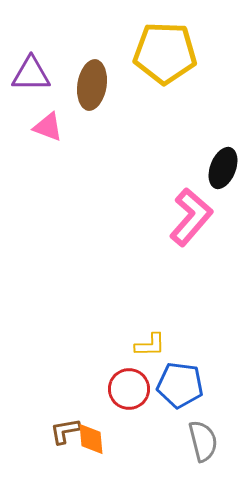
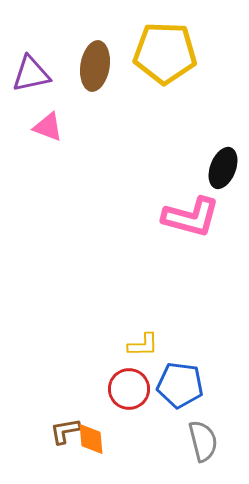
purple triangle: rotated 12 degrees counterclockwise
brown ellipse: moved 3 px right, 19 px up
pink L-shape: rotated 64 degrees clockwise
yellow L-shape: moved 7 px left
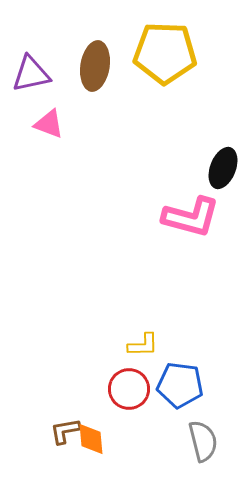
pink triangle: moved 1 px right, 3 px up
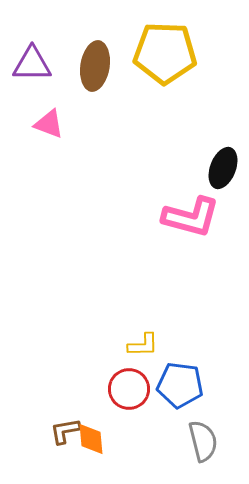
purple triangle: moved 1 px right, 10 px up; rotated 12 degrees clockwise
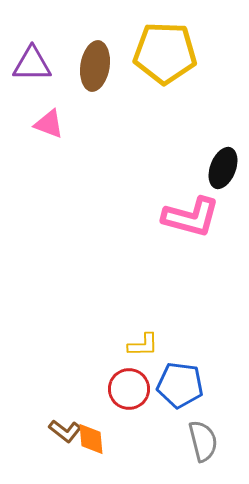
brown L-shape: rotated 132 degrees counterclockwise
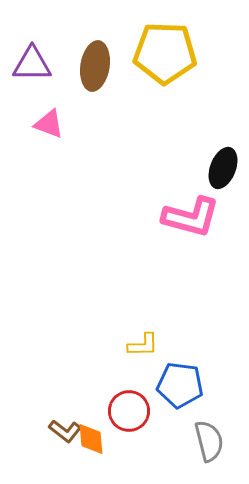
red circle: moved 22 px down
gray semicircle: moved 6 px right
